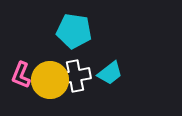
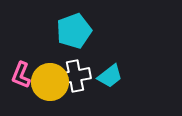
cyan pentagon: rotated 28 degrees counterclockwise
cyan trapezoid: moved 3 px down
yellow circle: moved 2 px down
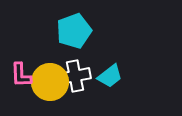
pink L-shape: rotated 24 degrees counterclockwise
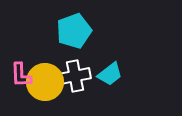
cyan trapezoid: moved 2 px up
yellow circle: moved 5 px left
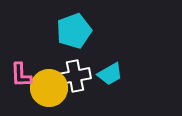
cyan trapezoid: rotated 8 degrees clockwise
yellow circle: moved 4 px right, 6 px down
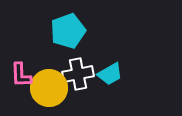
cyan pentagon: moved 6 px left
white cross: moved 3 px right, 2 px up
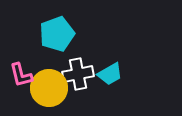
cyan pentagon: moved 11 px left, 3 px down
pink L-shape: rotated 12 degrees counterclockwise
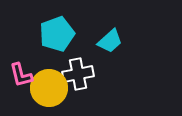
cyan trapezoid: moved 33 px up; rotated 12 degrees counterclockwise
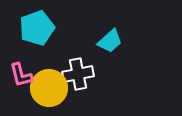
cyan pentagon: moved 20 px left, 6 px up
